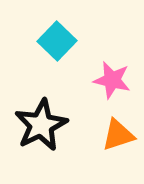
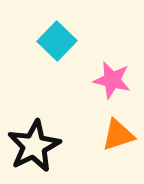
black star: moved 7 px left, 21 px down
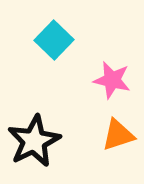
cyan square: moved 3 px left, 1 px up
black star: moved 5 px up
